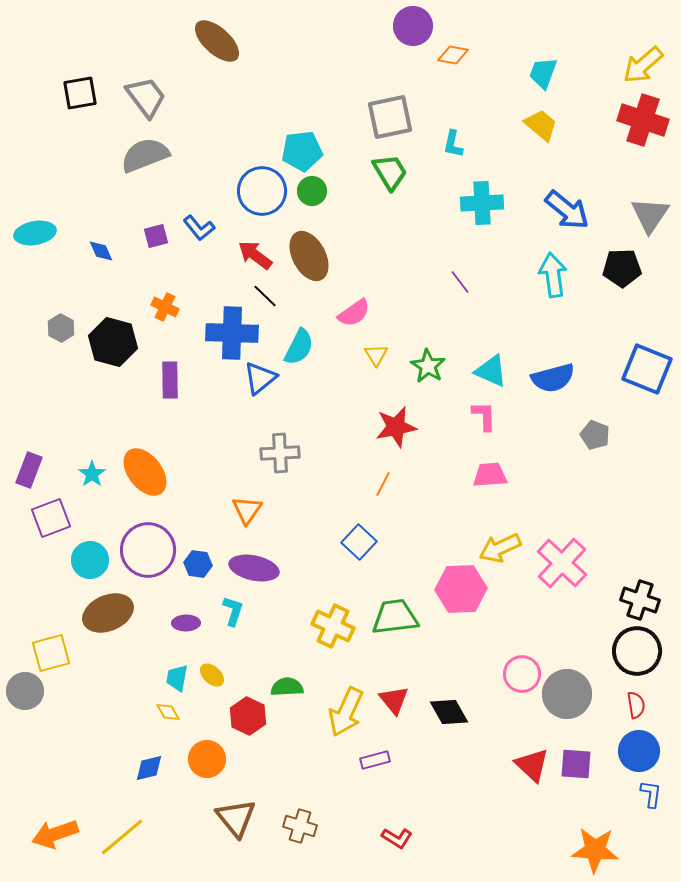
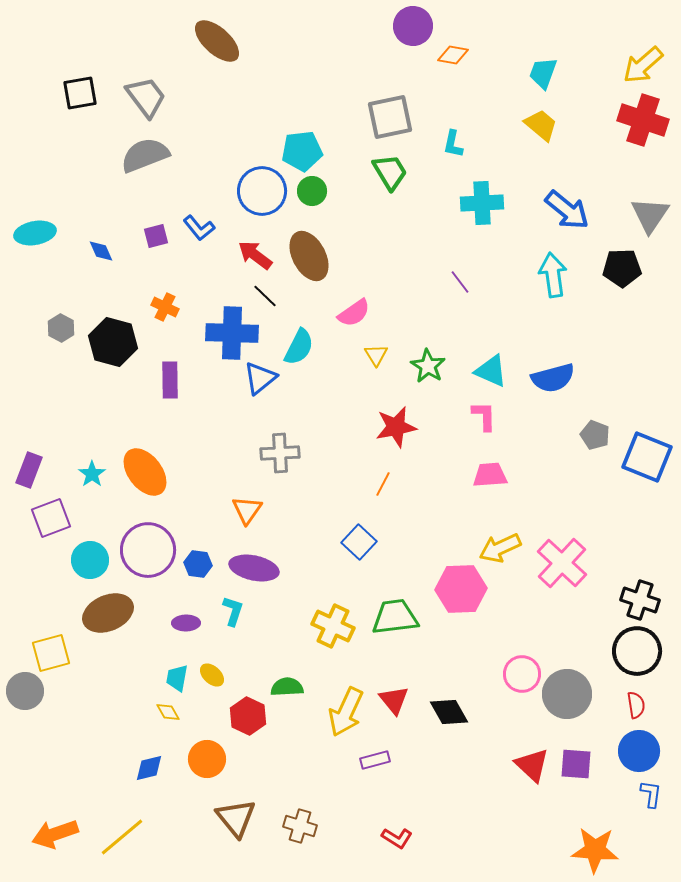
blue square at (647, 369): moved 88 px down
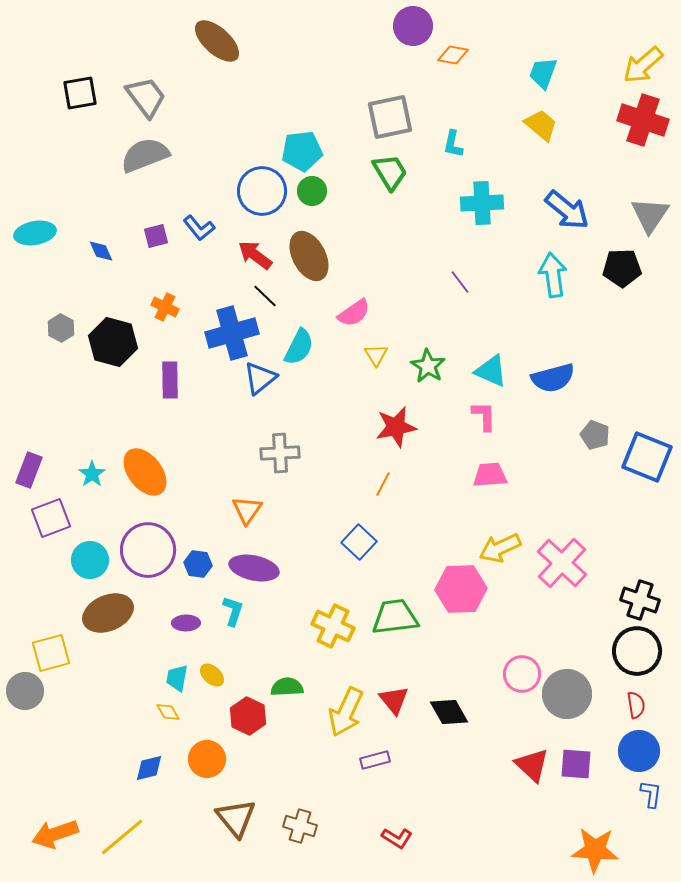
blue cross at (232, 333): rotated 18 degrees counterclockwise
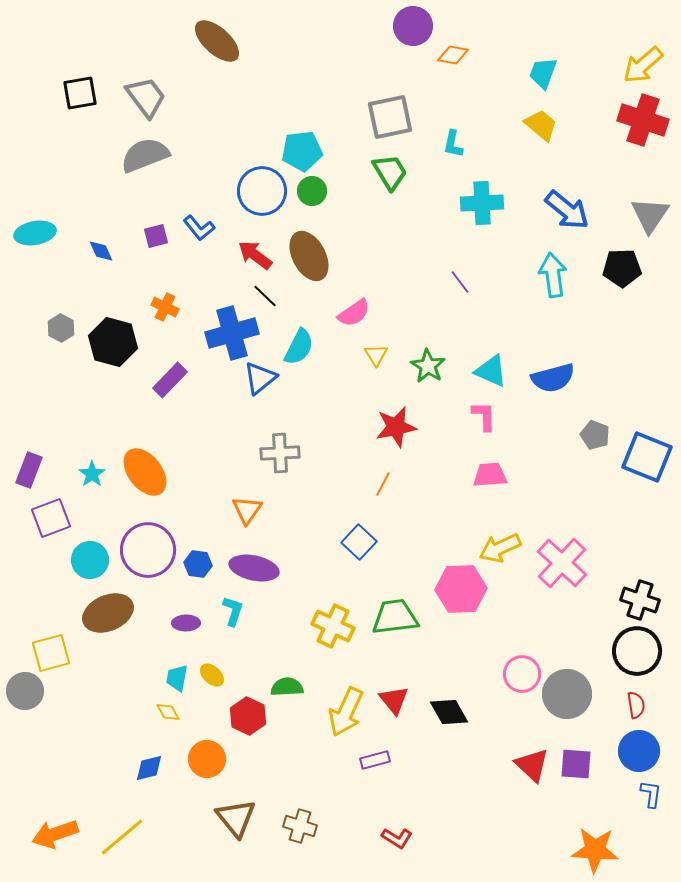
purple rectangle at (170, 380): rotated 45 degrees clockwise
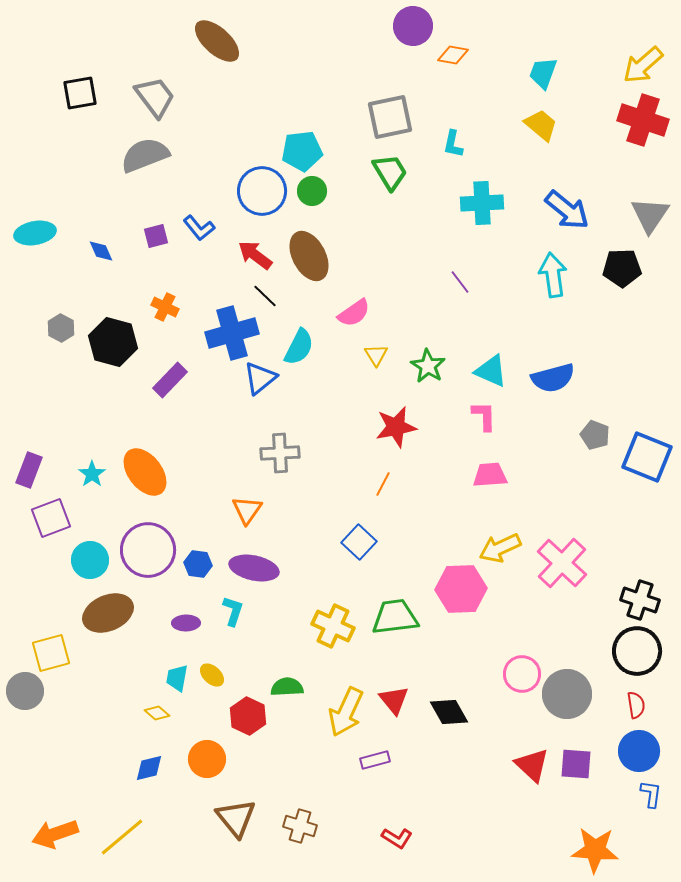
gray trapezoid at (146, 97): moved 9 px right
yellow diamond at (168, 712): moved 11 px left, 1 px down; rotated 20 degrees counterclockwise
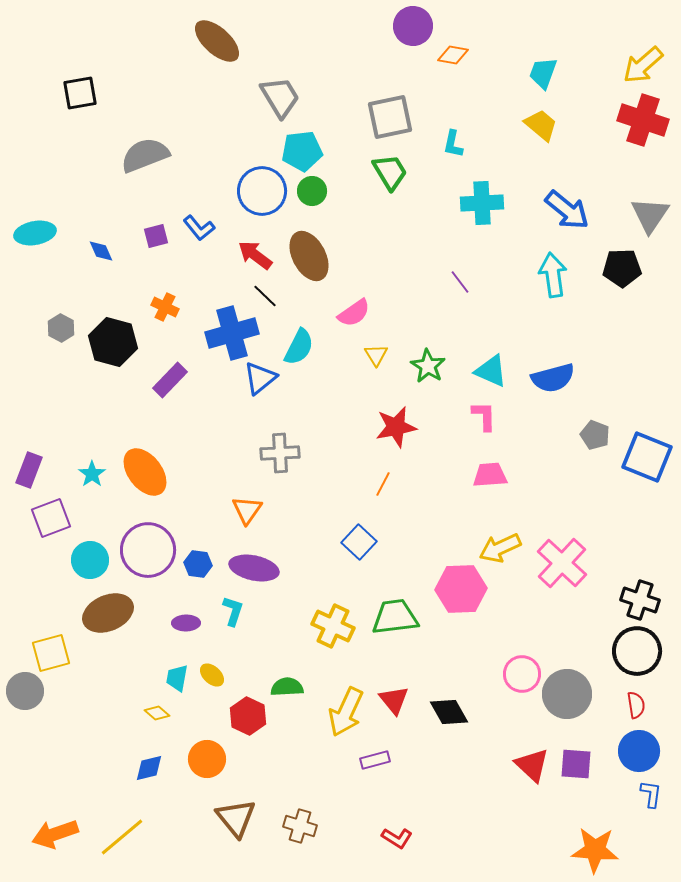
gray trapezoid at (155, 97): moved 125 px right; rotated 6 degrees clockwise
